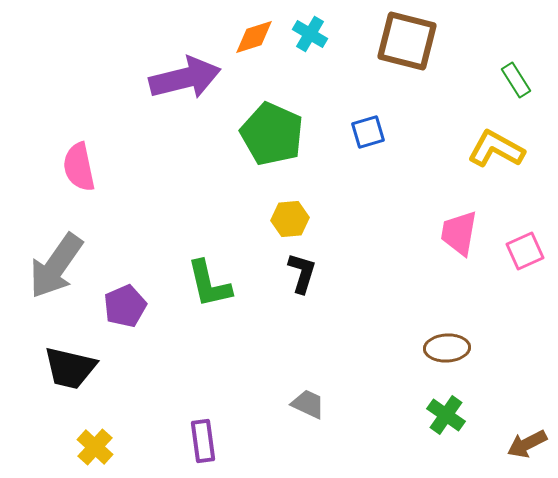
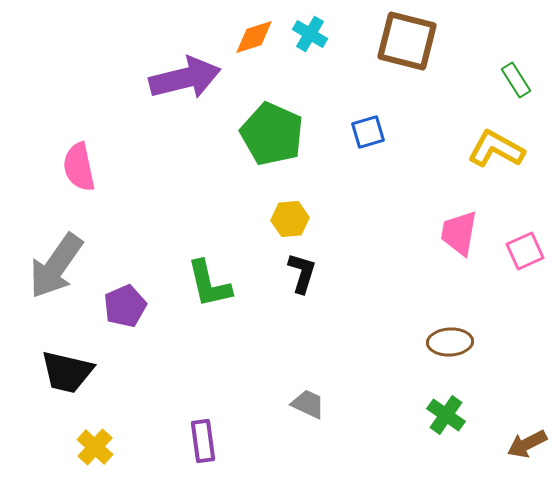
brown ellipse: moved 3 px right, 6 px up
black trapezoid: moved 3 px left, 4 px down
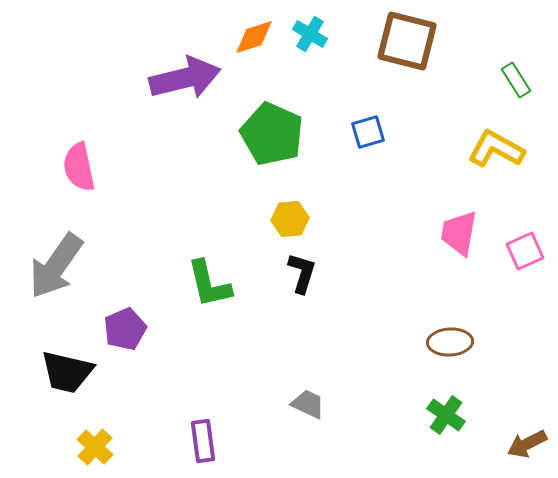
purple pentagon: moved 23 px down
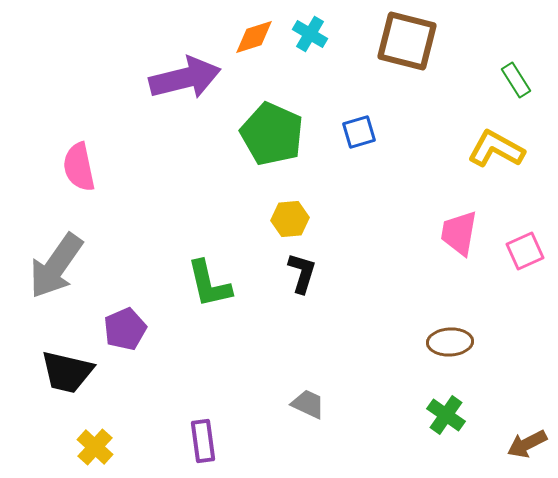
blue square: moved 9 px left
